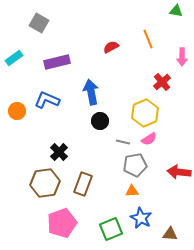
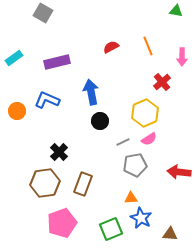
gray square: moved 4 px right, 10 px up
orange line: moved 7 px down
gray line: rotated 40 degrees counterclockwise
orange triangle: moved 1 px left, 7 px down
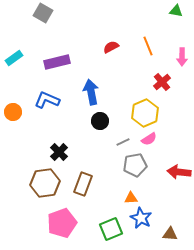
orange circle: moved 4 px left, 1 px down
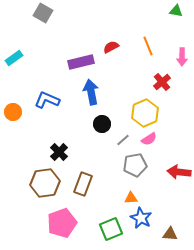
purple rectangle: moved 24 px right
black circle: moved 2 px right, 3 px down
gray line: moved 2 px up; rotated 16 degrees counterclockwise
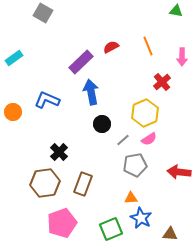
purple rectangle: rotated 30 degrees counterclockwise
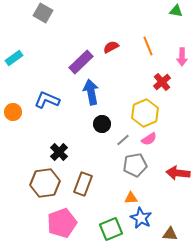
red arrow: moved 1 px left, 1 px down
